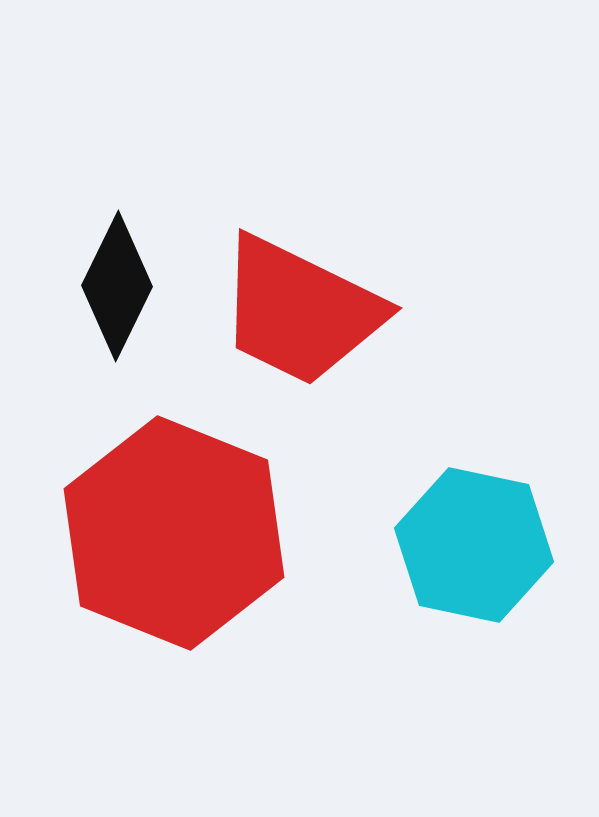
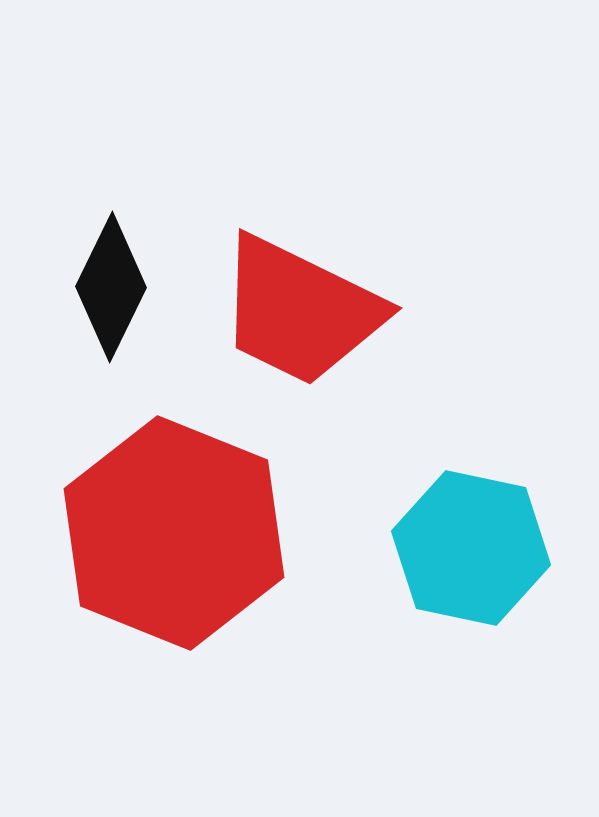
black diamond: moved 6 px left, 1 px down
cyan hexagon: moved 3 px left, 3 px down
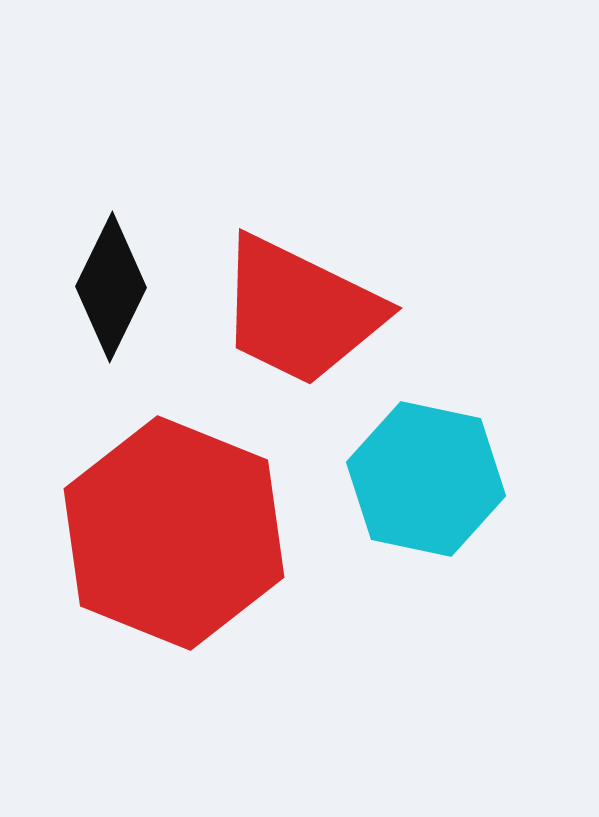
cyan hexagon: moved 45 px left, 69 px up
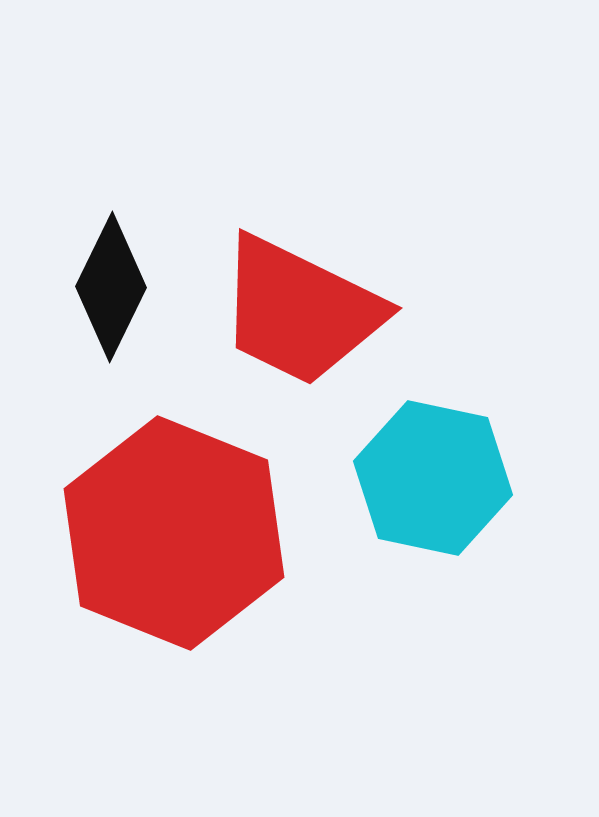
cyan hexagon: moved 7 px right, 1 px up
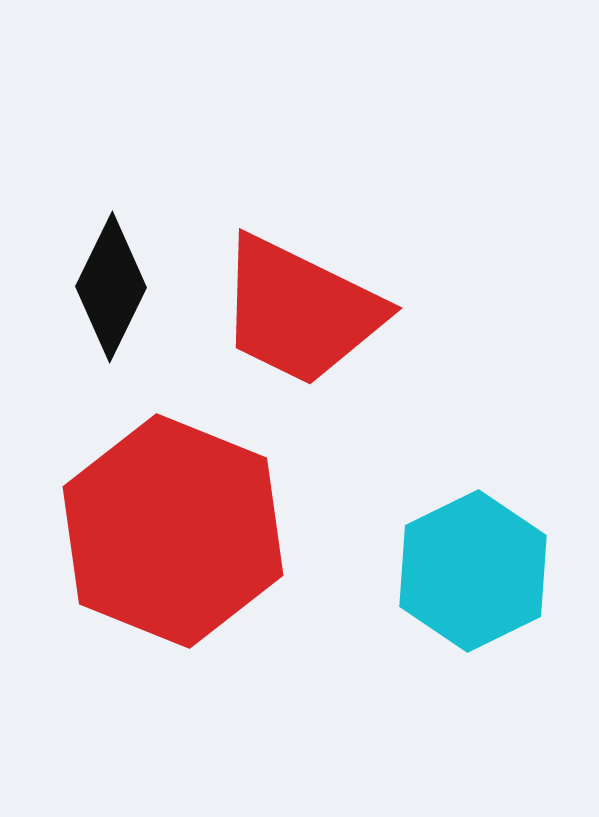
cyan hexagon: moved 40 px right, 93 px down; rotated 22 degrees clockwise
red hexagon: moved 1 px left, 2 px up
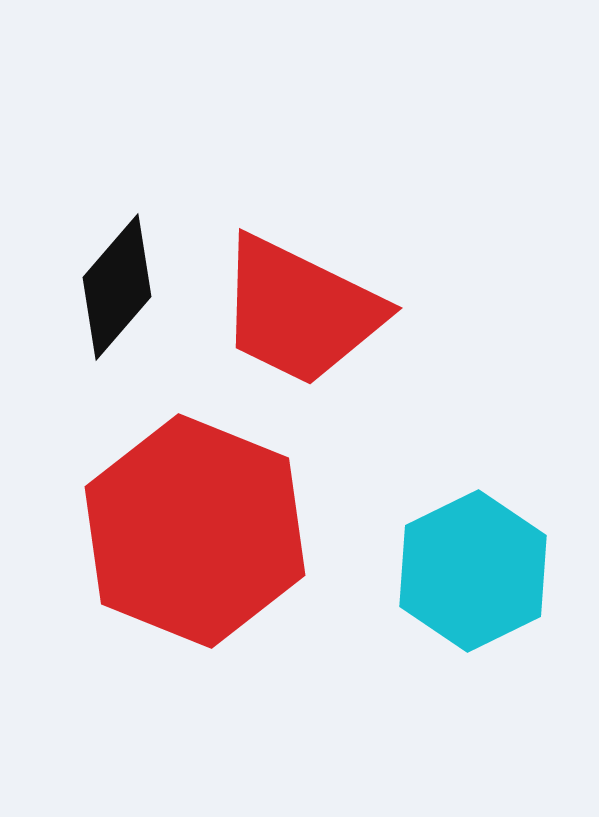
black diamond: moved 6 px right; rotated 15 degrees clockwise
red hexagon: moved 22 px right
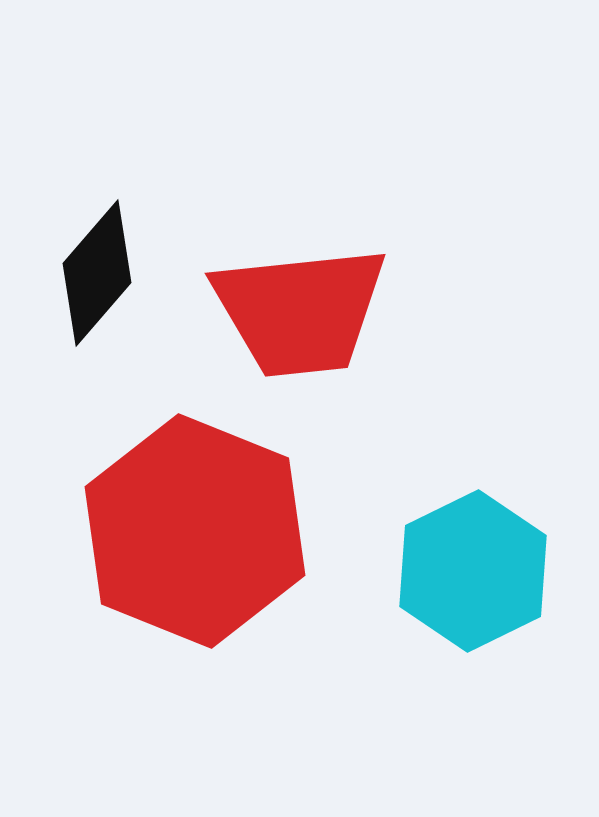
black diamond: moved 20 px left, 14 px up
red trapezoid: rotated 32 degrees counterclockwise
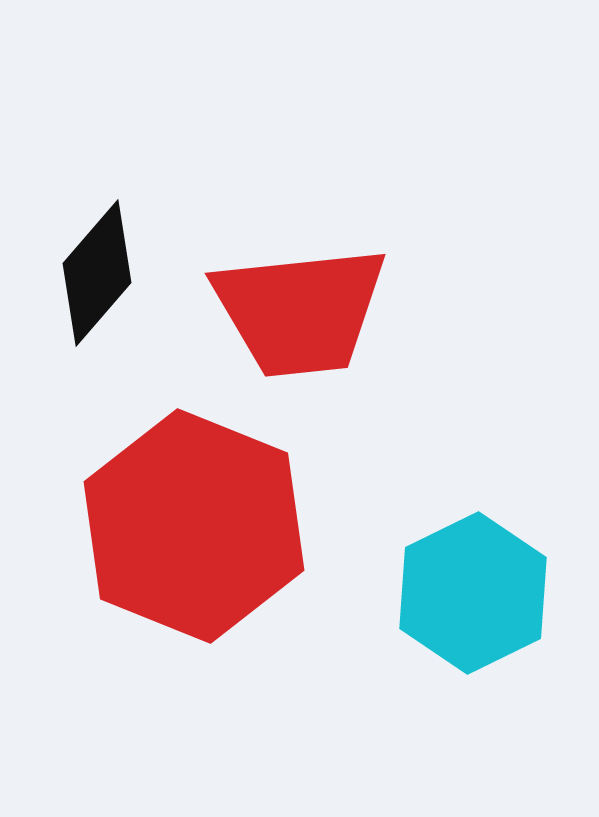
red hexagon: moved 1 px left, 5 px up
cyan hexagon: moved 22 px down
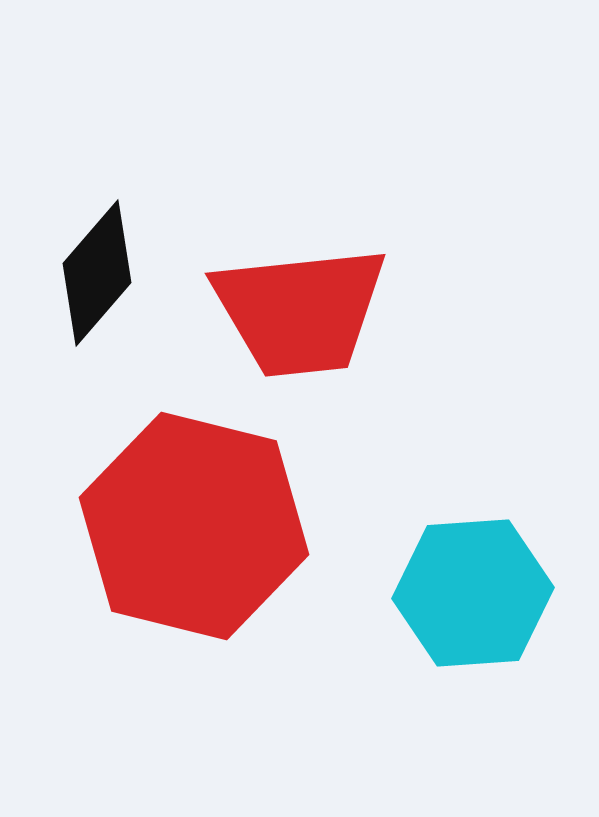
red hexagon: rotated 8 degrees counterclockwise
cyan hexagon: rotated 22 degrees clockwise
